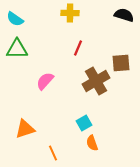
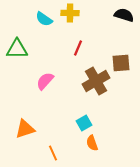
cyan semicircle: moved 29 px right
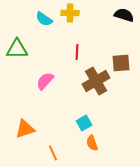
red line: moved 1 px left, 4 px down; rotated 21 degrees counterclockwise
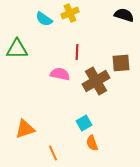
yellow cross: rotated 24 degrees counterclockwise
pink semicircle: moved 15 px right, 7 px up; rotated 60 degrees clockwise
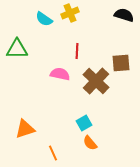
red line: moved 1 px up
brown cross: rotated 16 degrees counterclockwise
orange semicircle: moved 2 px left; rotated 21 degrees counterclockwise
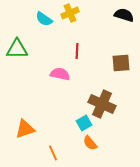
brown cross: moved 6 px right, 23 px down; rotated 20 degrees counterclockwise
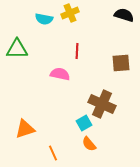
cyan semicircle: rotated 24 degrees counterclockwise
orange semicircle: moved 1 px left, 1 px down
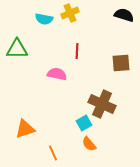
pink semicircle: moved 3 px left
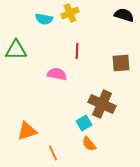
green triangle: moved 1 px left, 1 px down
orange triangle: moved 2 px right, 2 px down
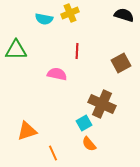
brown square: rotated 24 degrees counterclockwise
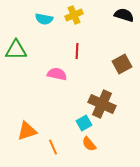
yellow cross: moved 4 px right, 2 px down
brown square: moved 1 px right, 1 px down
orange line: moved 6 px up
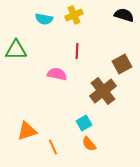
brown cross: moved 1 px right, 13 px up; rotated 28 degrees clockwise
